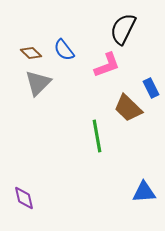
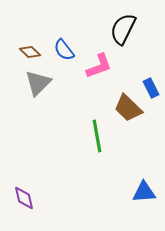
brown diamond: moved 1 px left, 1 px up
pink L-shape: moved 8 px left, 1 px down
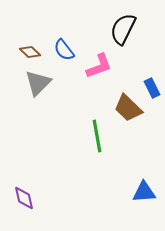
blue rectangle: moved 1 px right
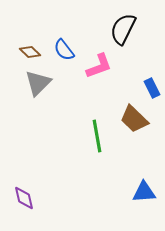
brown trapezoid: moved 6 px right, 11 px down
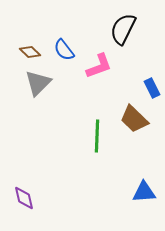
green line: rotated 12 degrees clockwise
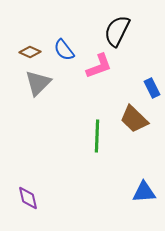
black semicircle: moved 6 px left, 2 px down
brown diamond: rotated 20 degrees counterclockwise
purple diamond: moved 4 px right
